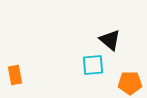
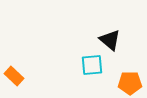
cyan square: moved 1 px left
orange rectangle: moved 1 px left, 1 px down; rotated 36 degrees counterclockwise
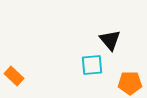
black triangle: rotated 10 degrees clockwise
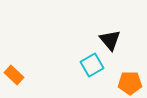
cyan square: rotated 25 degrees counterclockwise
orange rectangle: moved 1 px up
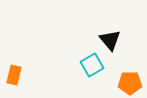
orange rectangle: rotated 60 degrees clockwise
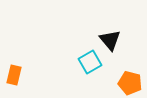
cyan square: moved 2 px left, 3 px up
orange pentagon: rotated 15 degrees clockwise
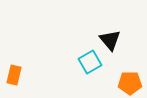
orange pentagon: rotated 15 degrees counterclockwise
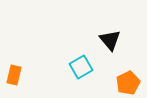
cyan square: moved 9 px left, 5 px down
orange pentagon: moved 2 px left; rotated 25 degrees counterclockwise
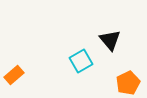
cyan square: moved 6 px up
orange rectangle: rotated 36 degrees clockwise
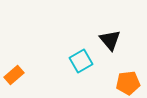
orange pentagon: rotated 20 degrees clockwise
